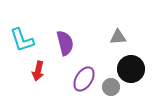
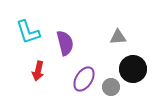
cyan L-shape: moved 6 px right, 8 px up
black circle: moved 2 px right
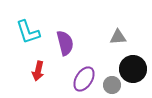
gray circle: moved 1 px right, 2 px up
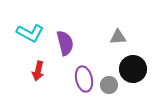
cyan L-shape: moved 2 px right, 1 px down; rotated 44 degrees counterclockwise
purple ellipse: rotated 45 degrees counterclockwise
gray circle: moved 3 px left
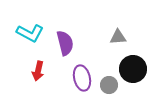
purple ellipse: moved 2 px left, 1 px up
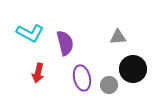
red arrow: moved 2 px down
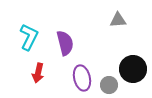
cyan L-shape: moved 1 px left, 4 px down; rotated 92 degrees counterclockwise
gray triangle: moved 17 px up
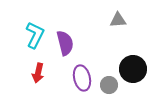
cyan L-shape: moved 6 px right, 2 px up
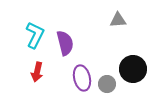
red arrow: moved 1 px left, 1 px up
gray circle: moved 2 px left, 1 px up
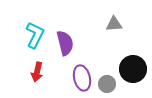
gray triangle: moved 4 px left, 4 px down
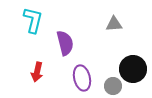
cyan L-shape: moved 2 px left, 15 px up; rotated 12 degrees counterclockwise
gray circle: moved 6 px right, 2 px down
